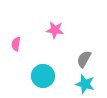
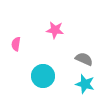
gray semicircle: rotated 84 degrees clockwise
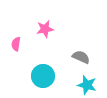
pink star: moved 10 px left, 1 px up; rotated 18 degrees counterclockwise
gray semicircle: moved 3 px left, 2 px up
cyan star: moved 2 px right, 1 px down
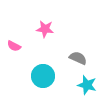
pink star: rotated 18 degrees clockwise
pink semicircle: moved 2 px left, 2 px down; rotated 72 degrees counterclockwise
gray semicircle: moved 3 px left, 1 px down
